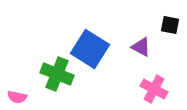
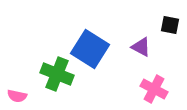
pink semicircle: moved 1 px up
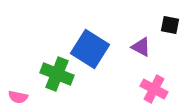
pink semicircle: moved 1 px right, 1 px down
